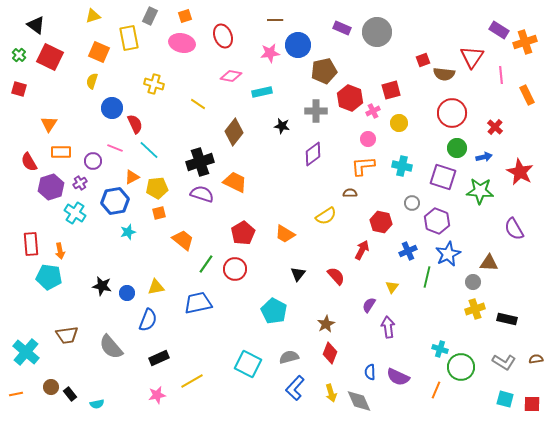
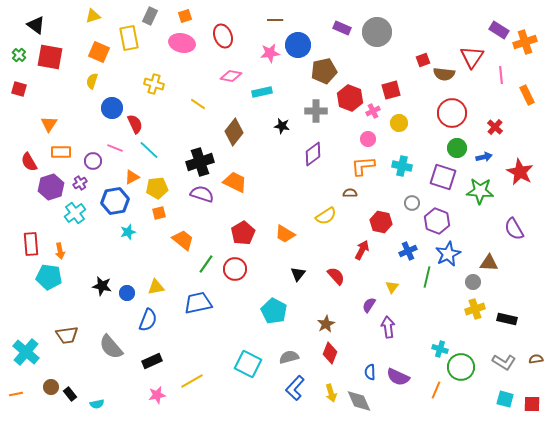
red square at (50, 57): rotated 16 degrees counterclockwise
cyan cross at (75, 213): rotated 20 degrees clockwise
black rectangle at (159, 358): moved 7 px left, 3 px down
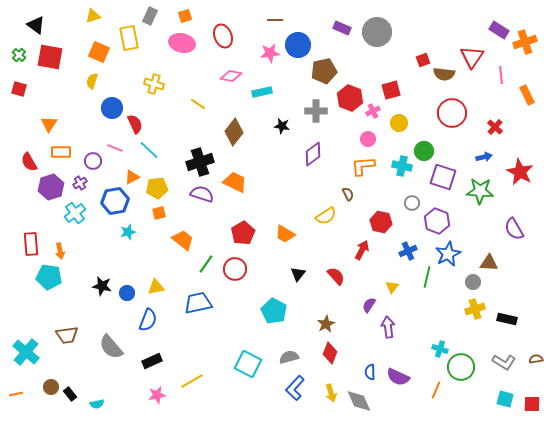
green circle at (457, 148): moved 33 px left, 3 px down
brown semicircle at (350, 193): moved 2 px left, 1 px down; rotated 64 degrees clockwise
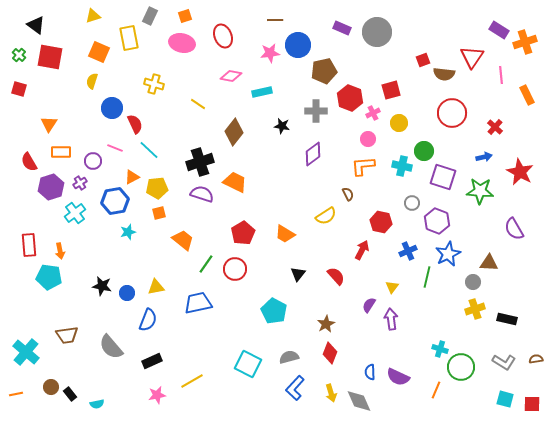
pink cross at (373, 111): moved 2 px down
red rectangle at (31, 244): moved 2 px left, 1 px down
purple arrow at (388, 327): moved 3 px right, 8 px up
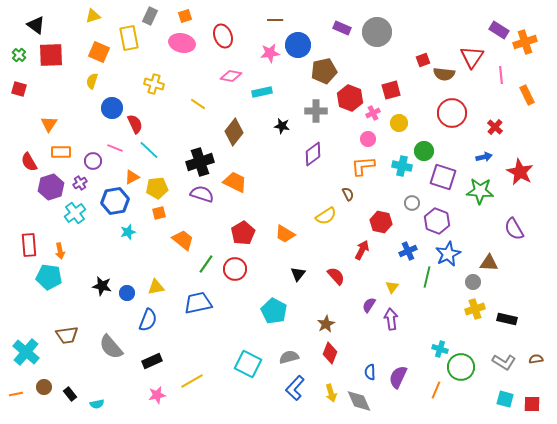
red square at (50, 57): moved 1 px right, 2 px up; rotated 12 degrees counterclockwise
purple semicircle at (398, 377): rotated 90 degrees clockwise
brown circle at (51, 387): moved 7 px left
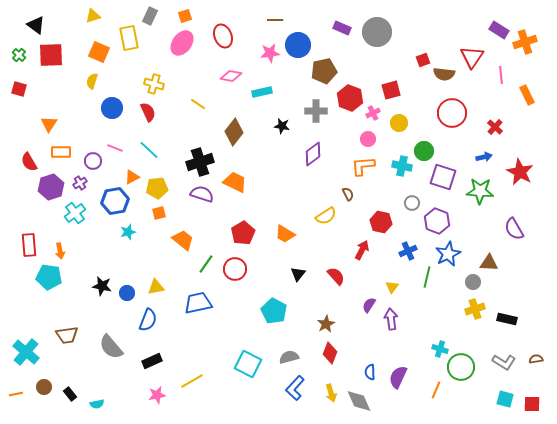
pink ellipse at (182, 43): rotated 65 degrees counterclockwise
red semicircle at (135, 124): moved 13 px right, 12 px up
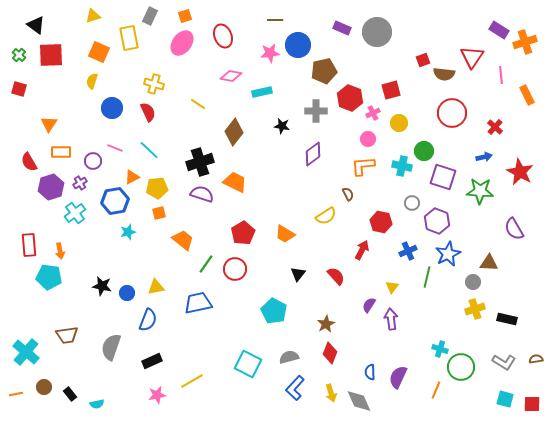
gray semicircle at (111, 347): rotated 60 degrees clockwise
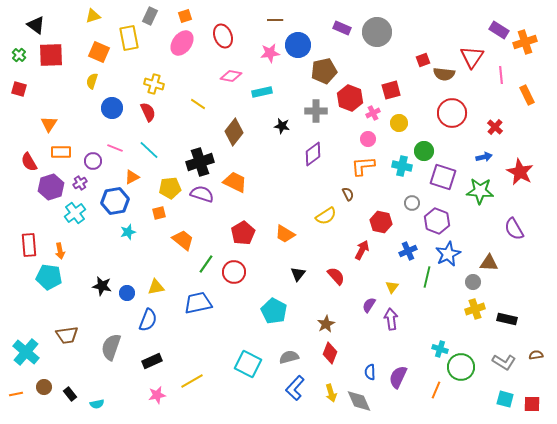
yellow pentagon at (157, 188): moved 13 px right
red circle at (235, 269): moved 1 px left, 3 px down
brown semicircle at (536, 359): moved 4 px up
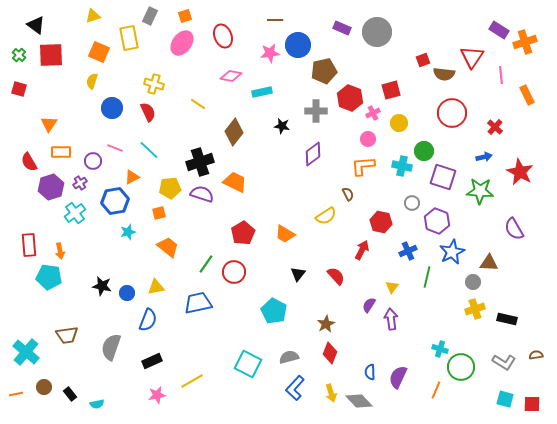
orange trapezoid at (183, 240): moved 15 px left, 7 px down
blue star at (448, 254): moved 4 px right, 2 px up
gray diamond at (359, 401): rotated 20 degrees counterclockwise
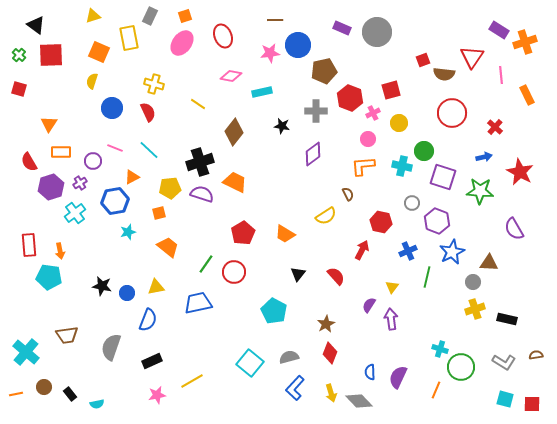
cyan square at (248, 364): moved 2 px right, 1 px up; rotated 12 degrees clockwise
